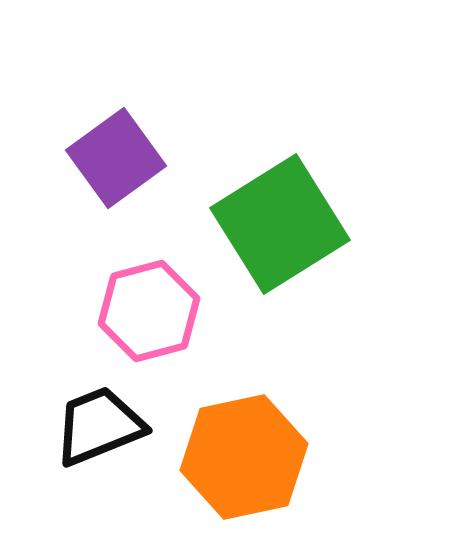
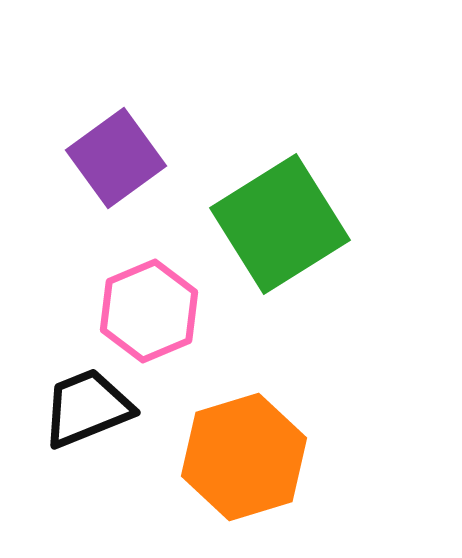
pink hexagon: rotated 8 degrees counterclockwise
black trapezoid: moved 12 px left, 18 px up
orange hexagon: rotated 5 degrees counterclockwise
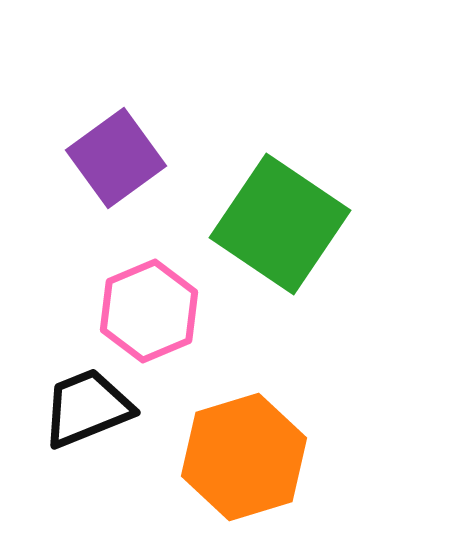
green square: rotated 24 degrees counterclockwise
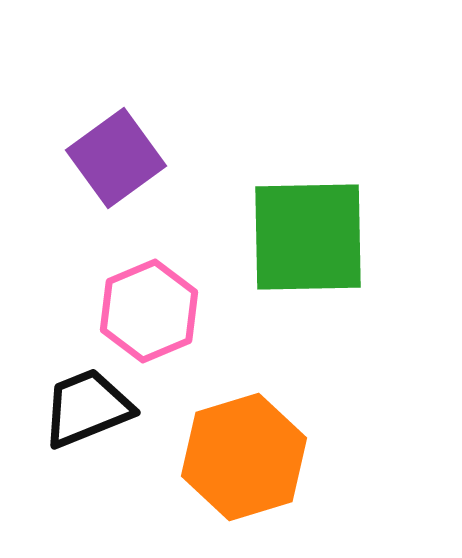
green square: moved 28 px right, 13 px down; rotated 35 degrees counterclockwise
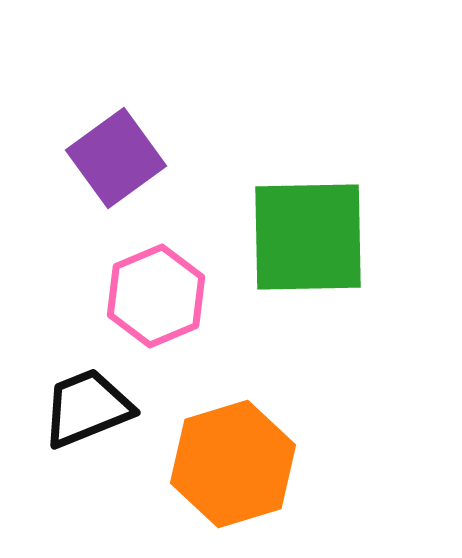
pink hexagon: moved 7 px right, 15 px up
orange hexagon: moved 11 px left, 7 px down
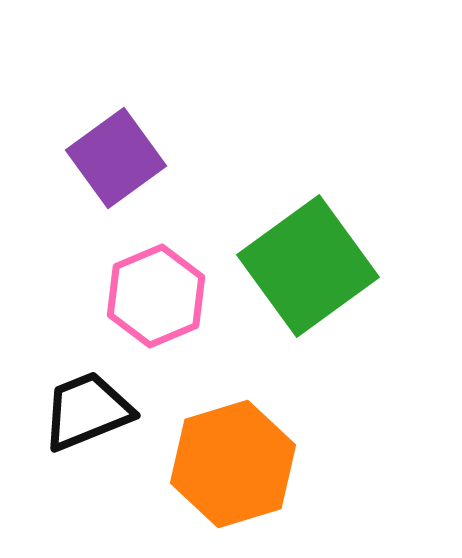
green square: moved 29 px down; rotated 35 degrees counterclockwise
black trapezoid: moved 3 px down
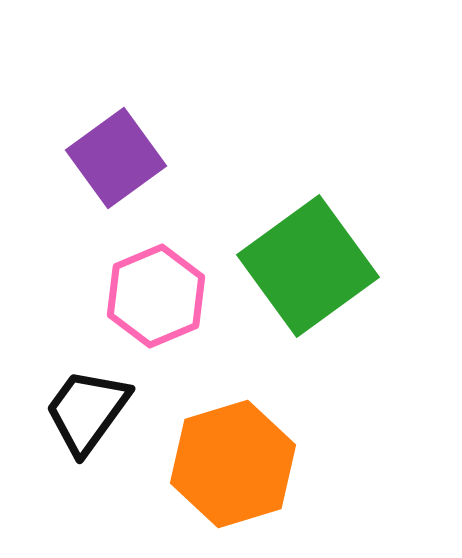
black trapezoid: rotated 32 degrees counterclockwise
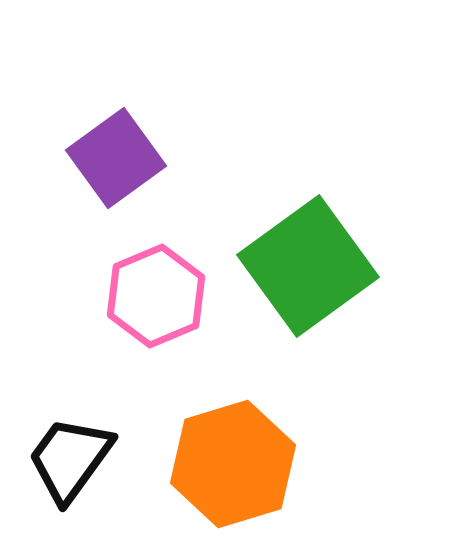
black trapezoid: moved 17 px left, 48 px down
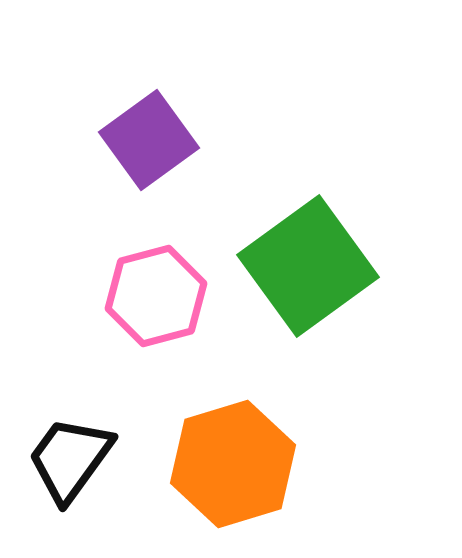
purple square: moved 33 px right, 18 px up
pink hexagon: rotated 8 degrees clockwise
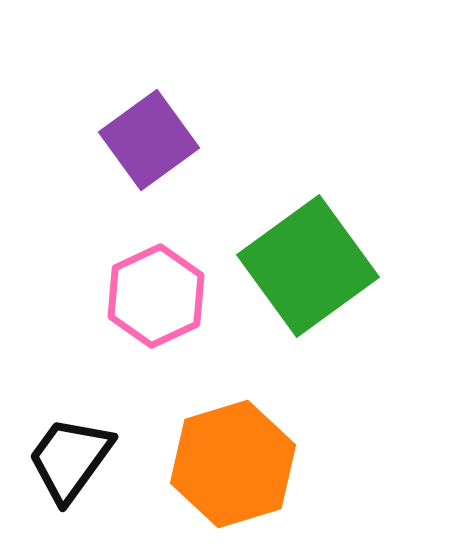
pink hexagon: rotated 10 degrees counterclockwise
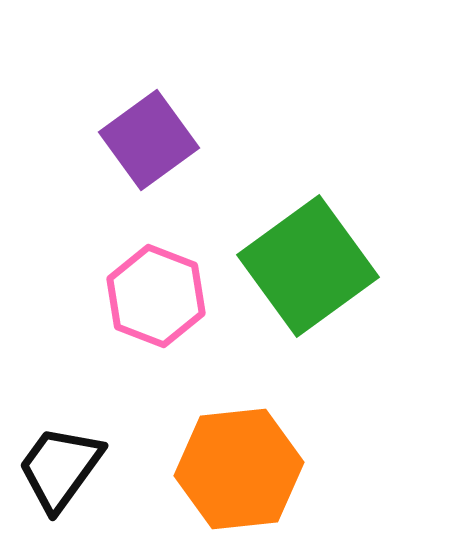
pink hexagon: rotated 14 degrees counterclockwise
black trapezoid: moved 10 px left, 9 px down
orange hexagon: moved 6 px right, 5 px down; rotated 11 degrees clockwise
